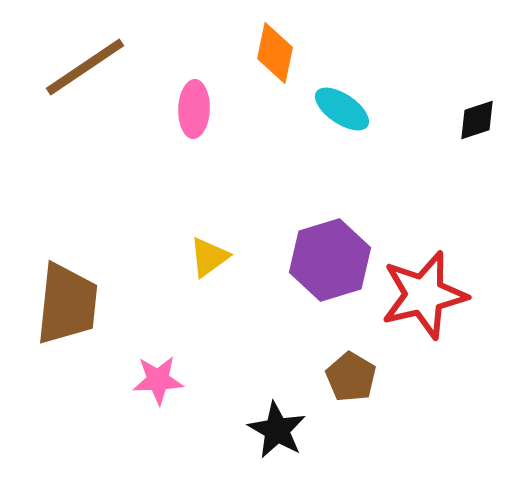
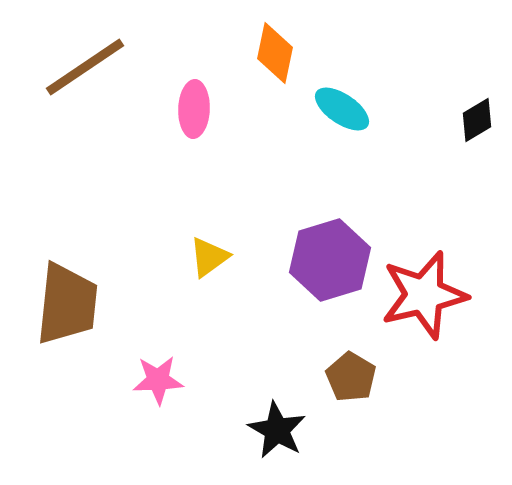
black diamond: rotated 12 degrees counterclockwise
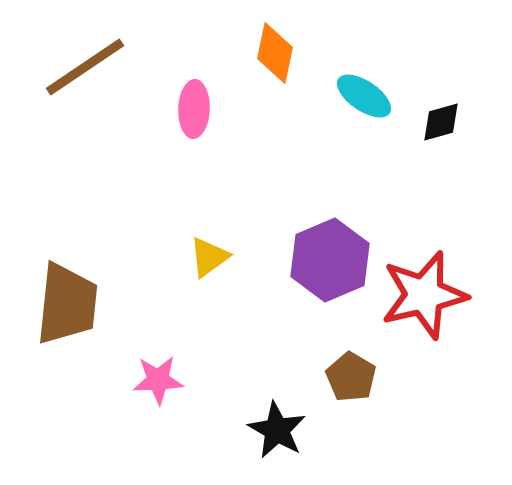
cyan ellipse: moved 22 px right, 13 px up
black diamond: moved 36 px left, 2 px down; rotated 15 degrees clockwise
purple hexagon: rotated 6 degrees counterclockwise
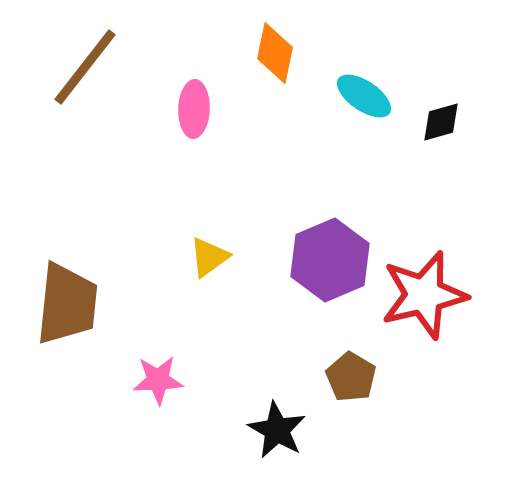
brown line: rotated 18 degrees counterclockwise
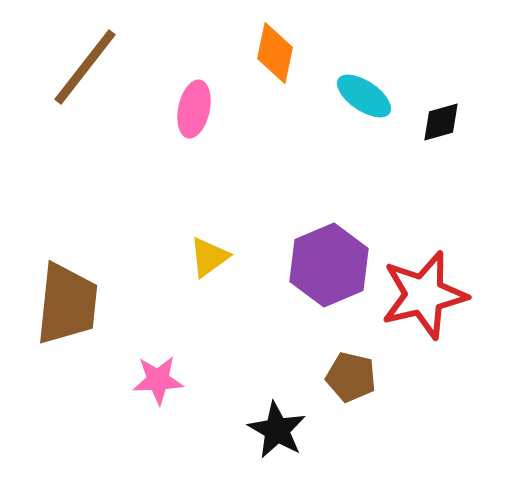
pink ellipse: rotated 10 degrees clockwise
purple hexagon: moved 1 px left, 5 px down
brown pentagon: rotated 18 degrees counterclockwise
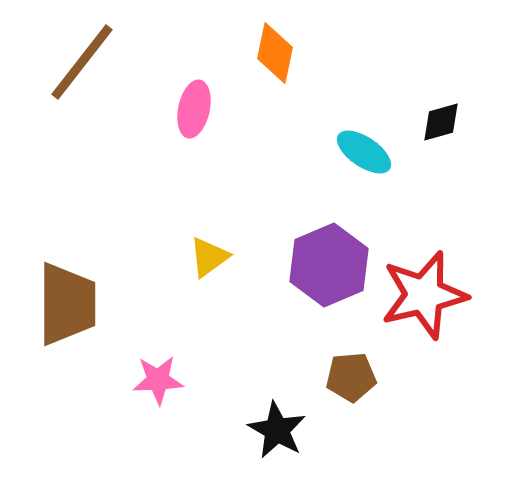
brown line: moved 3 px left, 5 px up
cyan ellipse: moved 56 px down
brown trapezoid: rotated 6 degrees counterclockwise
brown pentagon: rotated 18 degrees counterclockwise
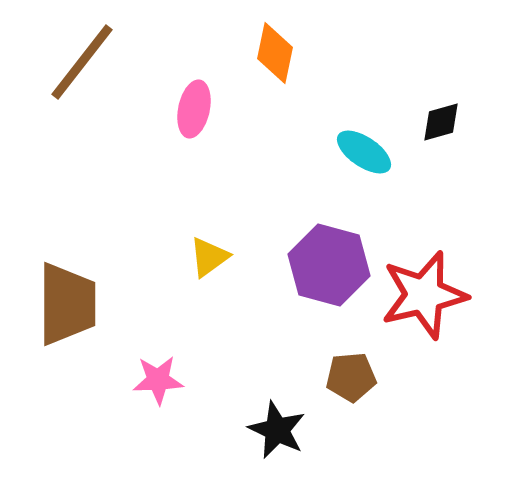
purple hexagon: rotated 22 degrees counterclockwise
black star: rotated 4 degrees counterclockwise
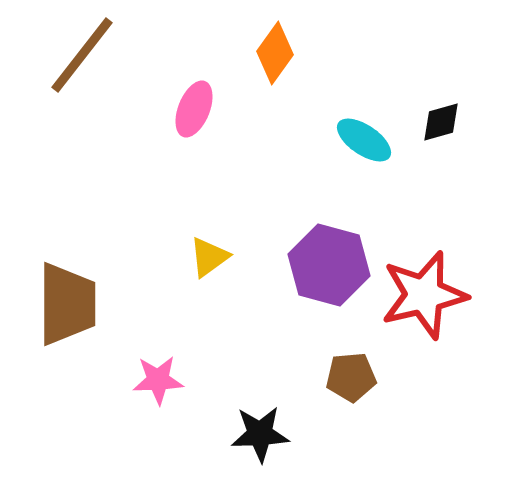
orange diamond: rotated 24 degrees clockwise
brown line: moved 7 px up
pink ellipse: rotated 10 degrees clockwise
cyan ellipse: moved 12 px up
black star: moved 17 px left, 4 px down; rotated 28 degrees counterclockwise
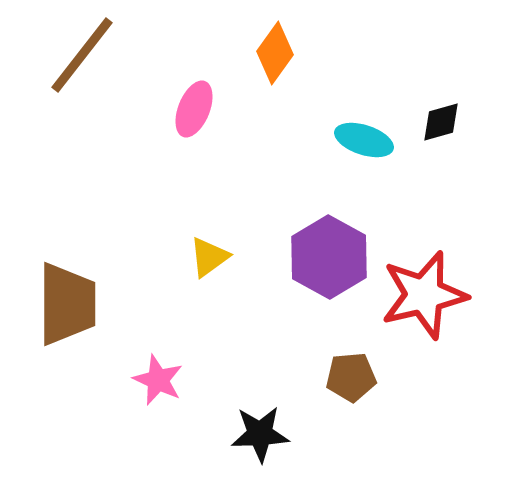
cyan ellipse: rotated 16 degrees counterclockwise
purple hexagon: moved 8 px up; rotated 14 degrees clockwise
pink star: rotated 27 degrees clockwise
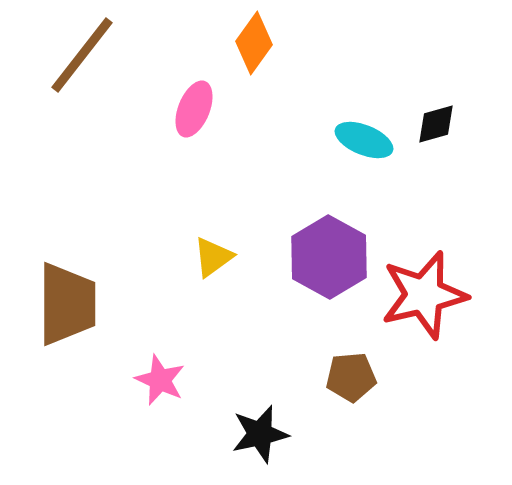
orange diamond: moved 21 px left, 10 px up
black diamond: moved 5 px left, 2 px down
cyan ellipse: rotated 4 degrees clockwise
yellow triangle: moved 4 px right
pink star: moved 2 px right
black star: rotated 10 degrees counterclockwise
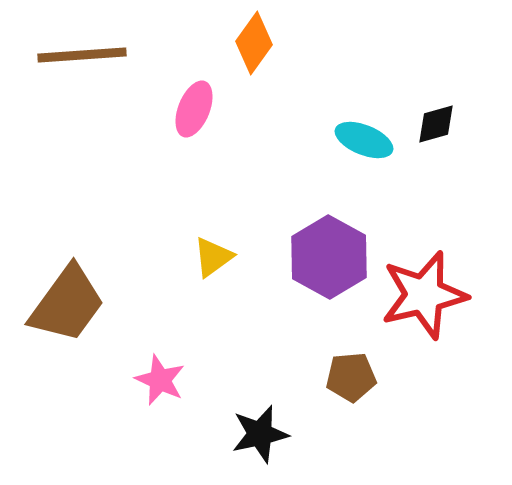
brown line: rotated 48 degrees clockwise
brown trapezoid: rotated 36 degrees clockwise
